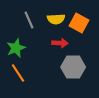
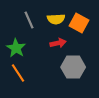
red arrow: moved 2 px left; rotated 14 degrees counterclockwise
green star: rotated 18 degrees counterclockwise
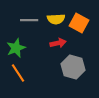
gray line: rotated 66 degrees counterclockwise
green star: rotated 18 degrees clockwise
gray hexagon: rotated 15 degrees clockwise
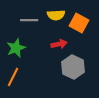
yellow semicircle: moved 4 px up
red arrow: moved 1 px right, 1 px down
gray hexagon: rotated 10 degrees clockwise
orange line: moved 5 px left, 4 px down; rotated 60 degrees clockwise
